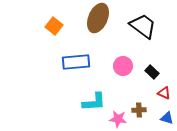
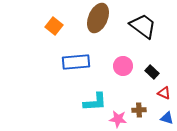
cyan L-shape: moved 1 px right
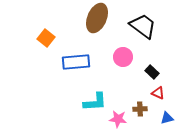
brown ellipse: moved 1 px left
orange square: moved 8 px left, 12 px down
pink circle: moved 9 px up
red triangle: moved 6 px left
brown cross: moved 1 px right, 1 px up
blue triangle: rotated 32 degrees counterclockwise
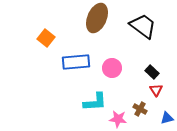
pink circle: moved 11 px left, 11 px down
red triangle: moved 2 px left, 3 px up; rotated 32 degrees clockwise
brown cross: rotated 32 degrees clockwise
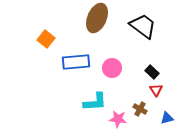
orange square: moved 1 px down
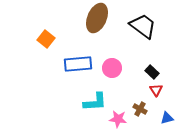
blue rectangle: moved 2 px right, 2 px down
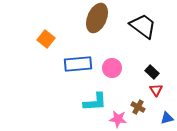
brown cross: moved 2 px left, 2 px up
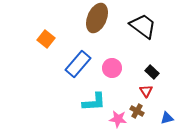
blue rectangle: rotated 44 degrees counterclockwise
red triangle: moved 10 px left, 1 px down
cyan L-shape: moved 1 px left
brown cross: moved 1 px left, 4 px down
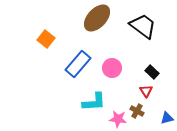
brown ellipse: rotated 20 degrees clockwise
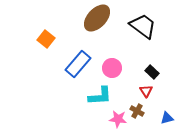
cyan L-shape: moved 6 px right, 6 px up
